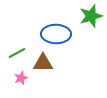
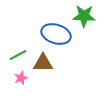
green star: moved 7 px left; rotated 20 degrees clockwise
blue ellipse: rotated 16 degrees clockwise
green line: moved 1 px right, 2 px down
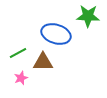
green star: moved 4 px right
green line: moved 2 px up
brown triangle: moved 1 px up
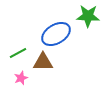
blue ellipse: rotated 48 degrees counterclockwise
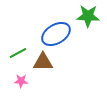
pink star: moved 3 px down; rotated 24 degrees clockwise
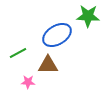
blue ellipse: moved 1 px right, 1 px down
brown triangle: moved 5 px right, 3 px down
pink star: moved 7 px right, 1 px down
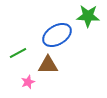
pink star: rotated 24 degrees counterclockwise
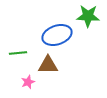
blue ellipse: rotated 12 degrees clockwise
green line: rotated 24 degrees clockwise
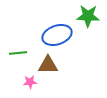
pink star: moved 2 px right; rotated 16 degrees clockwise
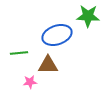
green line: moved 1 px right
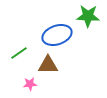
green line: rotated 30 degrees counterclockwise
pink star: moved 2 px down
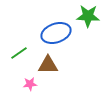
blue ellipse: moved 1 px left, 2 px up
